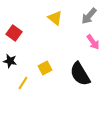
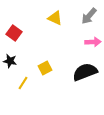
yellow triangle: rotated 14 degrees counterclockwise
pink arrow: rotated 56 degrees counterclockwise
black semicircle: moved 5 px right, 2 px up; rotated 100 degrees clockwise
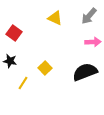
yellow square: rotated 16 degrees counterclockwise
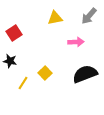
yellow triangle: rotated 35 degrees counterclockwise
red square: rotated 21 degrees clockwise
pink arrow: moved 17 px left
yellow square: moved 5 px down
black semicircle: moved 2 px down
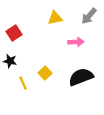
black semicircle: moved 4 px left, 3 px down
yellow line: rotated 56 degrees counterclockwise
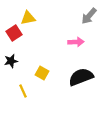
yellow triangle: moved 27 px left
black star: moved 1 px right; rotated 24 degrees counterclockwise
yellow square: moved 3 px left; rotated 16 degrees counterclockwise
yellow line: moved 8 px down
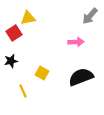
gray arrow: moved 1 px right
